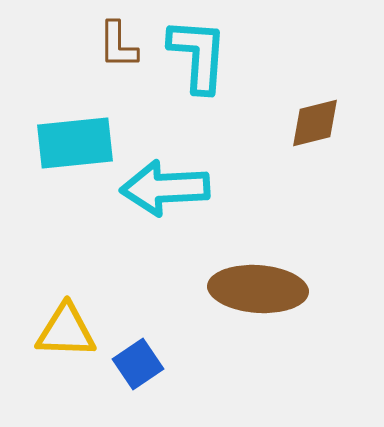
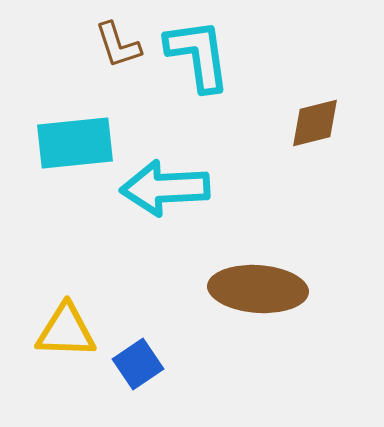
brown L-shape: rotated 18 degrees counterclockwise
cyan L-shape: rotated 12 degrees counterclockwise
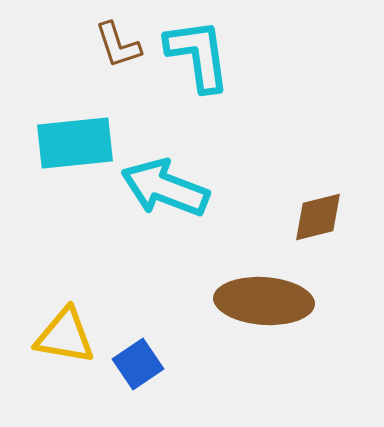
brown diamond: moved 3 px right, 94 px down
cyan arrow: rotated 24 degrees clockwise
brown ellipse: moved 6 px right, 12 px down
yellow triangle: moved 1 px left, 5 px down; rotated 8 degrees clockwise
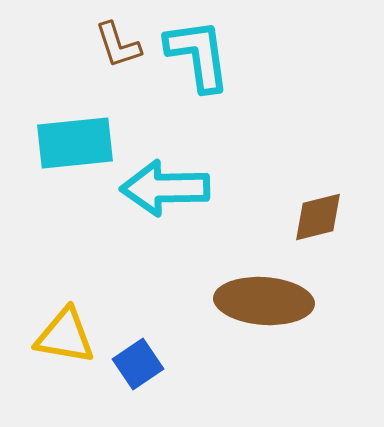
cyan arrow: rotated 22 degrees counterclockwise
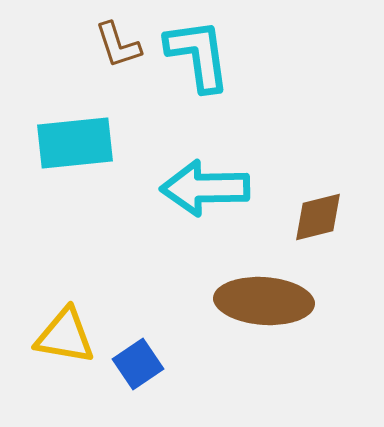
cyan arrow: moved 40 px right
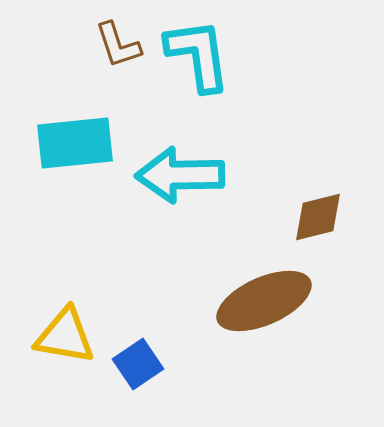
cyan arrow: moved 25 px left, 13 px up
brown ellipse: rotated 28 degrees counterclockwise
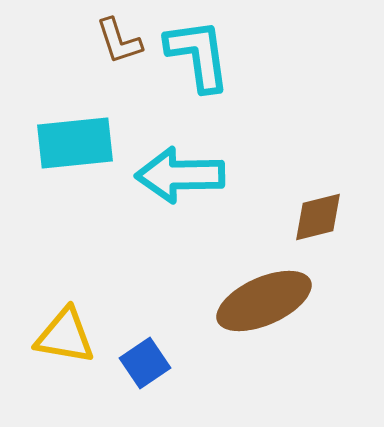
brown L-shape: moved 1 px right, 4 px up
blue square: moved 7 px right, 1 px up
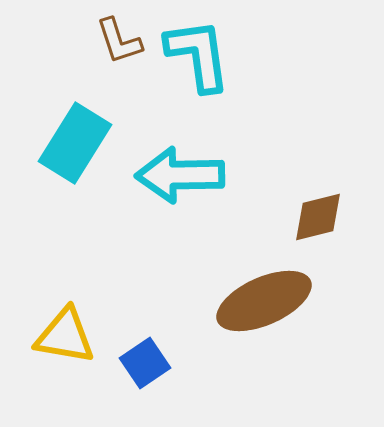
cyan rectangle: rotated 52 degrees counterclockwise
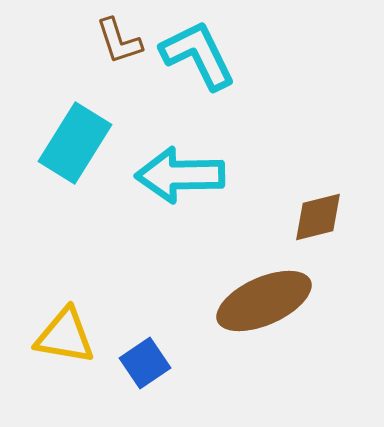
cyan L-shape: rotated 18 degrees counterclockwise
